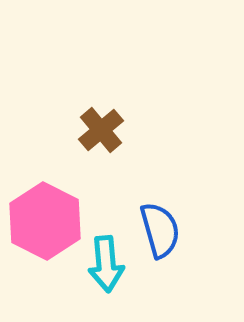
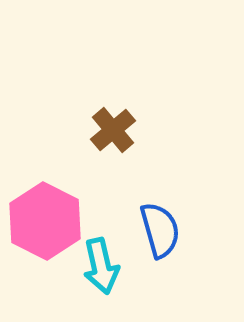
brown cross: moved 12 px right
cyan arrow: moved 5 px left, 2 px down; rotated 8 degrees counterclockwise
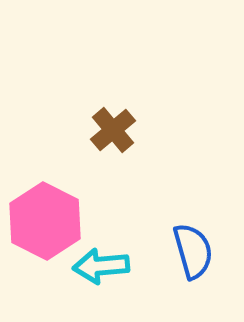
blue semicircle: moved 33 px right, 21 px down
cyan arrow: rotated 98 degrees clockwise
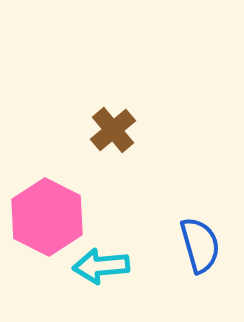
pink hexagon: moved 2 px right, 4 px up
blue semicircle: moved 7 px right, 6 px up
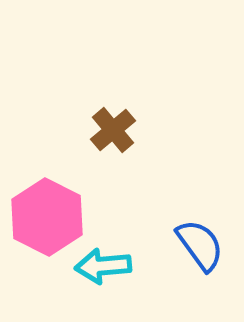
blue semicircle: rotated 20 degrees counterclockwise
cyan arrow: moved 2 px right
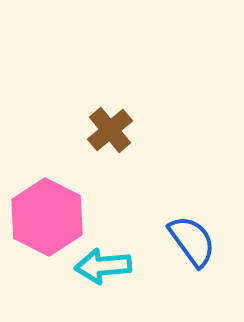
brown cross: moved 3 px left
blue semicircle: moved 8 px left, 4 px up
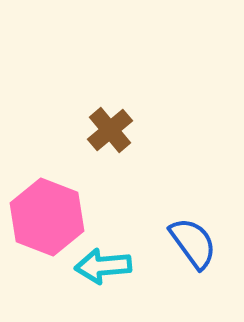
pink hexagon: rotated 6 degrees counterclockwise
blue semicircle: moved 1 px right, 2 px down
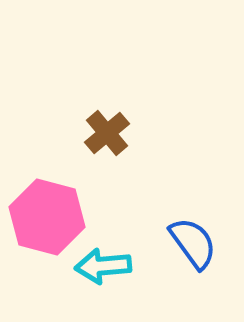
brown cross: moved 3 px left, 3 px down
pink hexagon: rotated 6 degrees counterclockwise
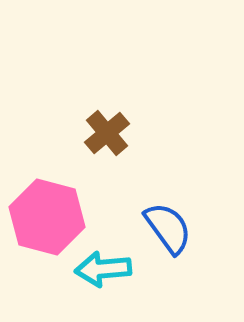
blue semicircle: moved 25 px left, 15 px up
cyan arrow: moved 3 px down
